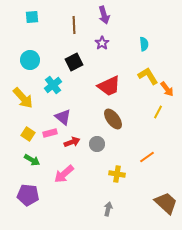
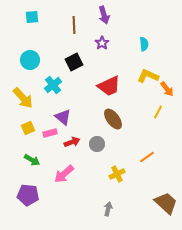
yellow L-shape: rotated 35 degrees counterclockwise
yellow square: moved 6 px up; rotated 32 degrees clockwise
yellow cross: rotated 35 degrees counterclockwise
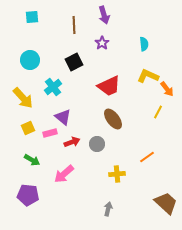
cyan cross: moved 2 px down
yellow cross: rotated 21 degrees clockwise
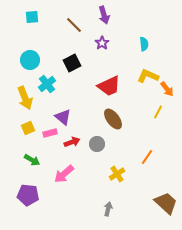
brown line: rotated 42 degrees counterclockwise
black square: moved 2 px left, 1 px down
cyan cross: moved 6 px left, 3 px up
yellow arrow: moved 2 px right; rotated 20 degrees clockwise
orange line: rotated 21 degrees counterclockwise
yellow cross: rotated 28 degrees counterclockwise
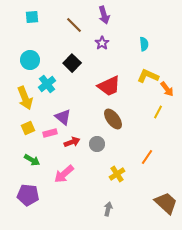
black square: rotated 18 degrees counterclockwise
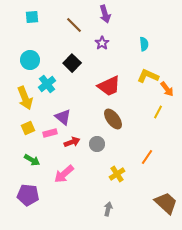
purple arrow: moved 1 px right, 1 px up
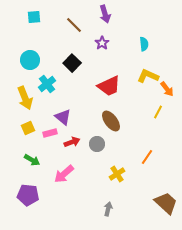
cyan square: moved 2 px right
brown ellipse: moved 2 px left, 2 px down
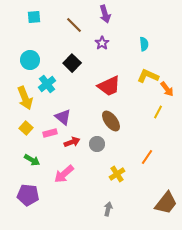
yellow square: moved 2 px left; rotated 24 degrees counterclockwise
brown trapezoid: rotated 85 degrees clockwise
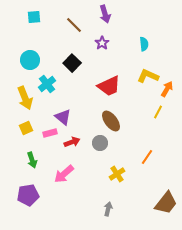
orange arrow: rotated 112 degrees counterclockwise
yellow square: rotated 24 degrees clockwise
gray circle: moved 3 px right, 1 px up
green arrow: rotated 42 degrees clockwise
purple pentagon: rotated 15 degrees counterclockwise
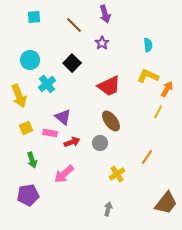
cyan semicircle: moved 4 px right, 1 px down
yellow arrow: moved 6 px left, 2 px up
pink rectangle: rotated 24 degrees clockwise
